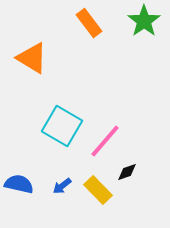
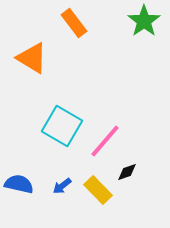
orange rectangle: moved 15 px left
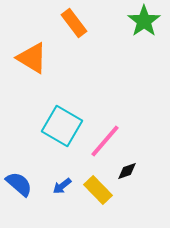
black diamond: moved 1 px up
blue semicircle: rotated 28 degrees clockwise
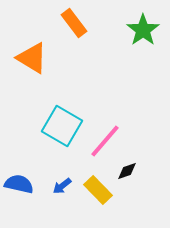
green star: moved 1 px left, 9 px down
blue semicircle: rotated 28 degrees counterclockwise
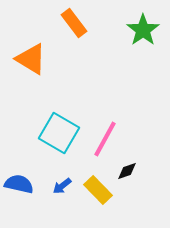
orange triangle: moved 1 px left, 1 px down
cyan square: moved 3 px left, 7 px down
pink line: moved 2 px up; rotated 12 degrees counterclockwise
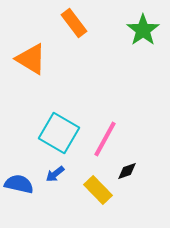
blue arrow: moved 7 px left, 12 px up
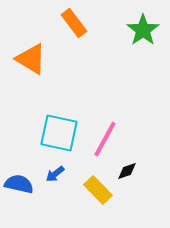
cyan square: rotated 18 degrees counterclockwise
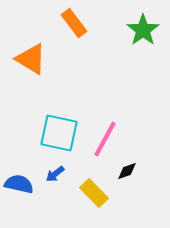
yellow rectangle: moved 4 px left, 3 px down
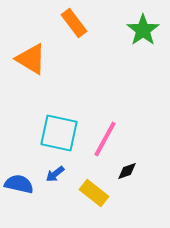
yellow rectangle: rotated 8 degrees counterclockwise
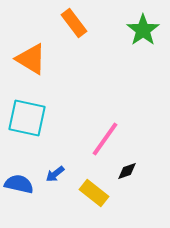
cyan square: moved 32 px left, 15 px up
pink line: rotated 6 degrees clockwise
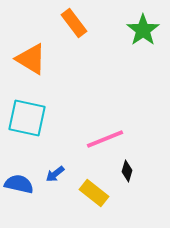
pink line: rotated 33 degrees clockwise
black diamond: rotated 55 degrees counterclockwise
